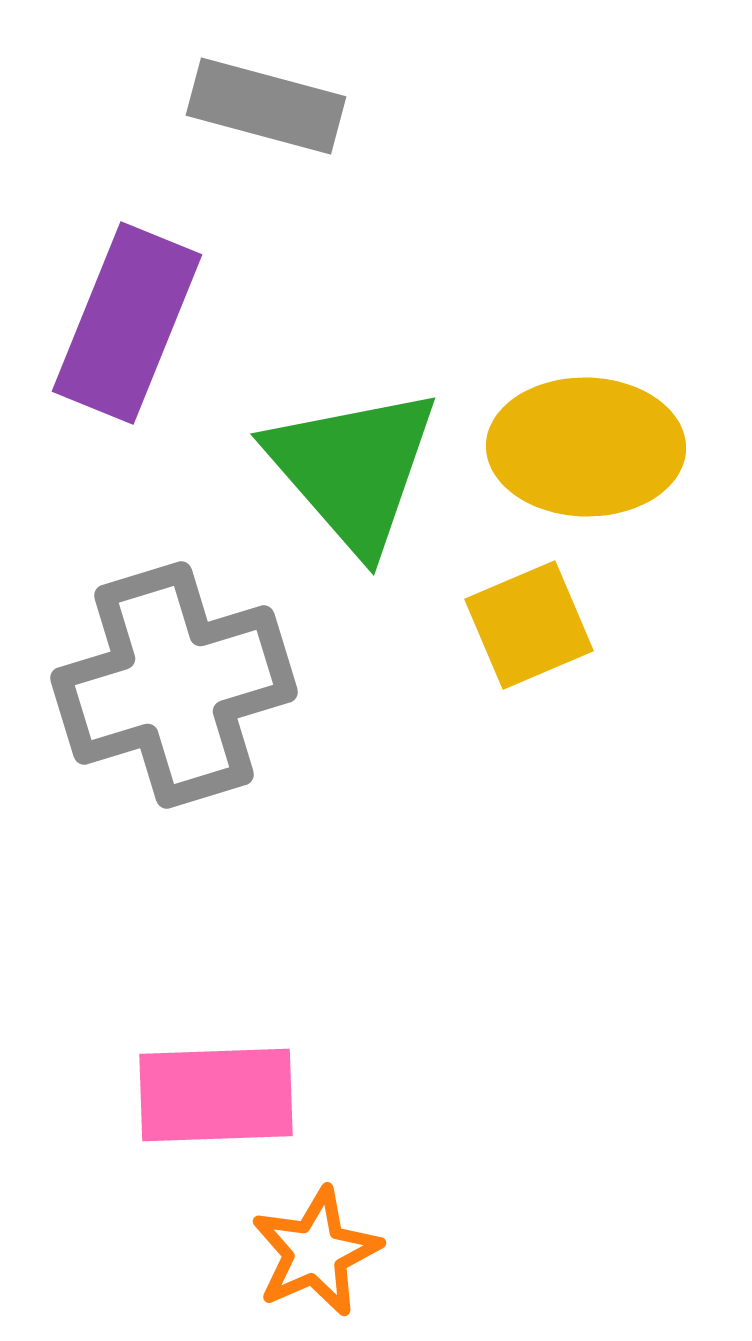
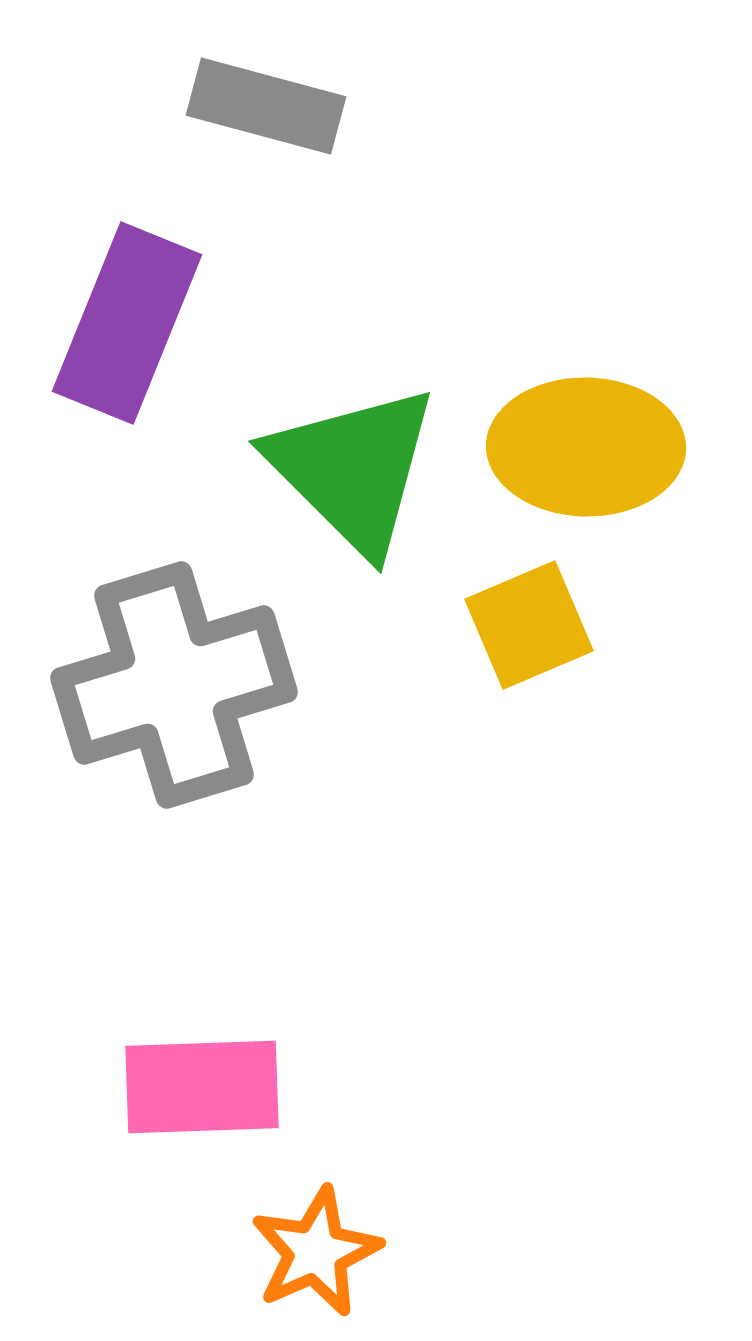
green triangle: rotated 4 degrees counterclockwise
pink rectangle: moved 14 px left, 8 px up
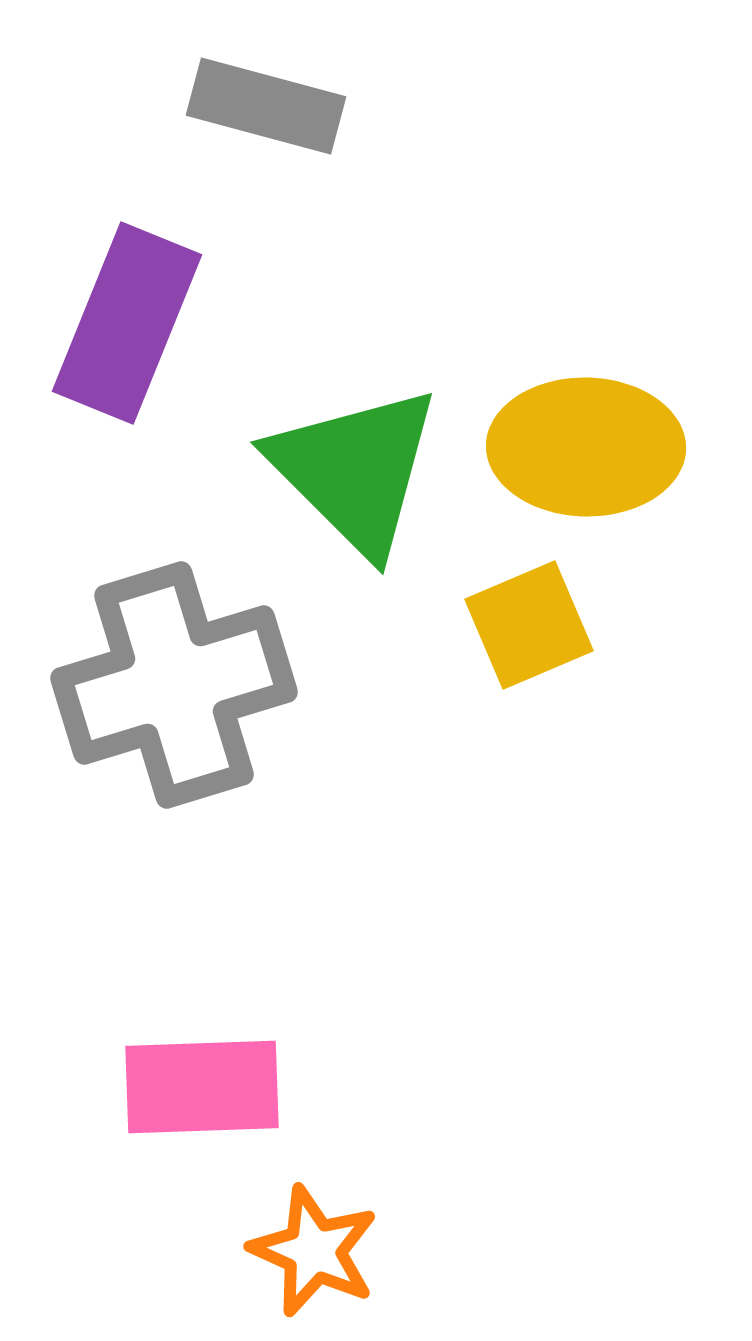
green triangle: moved 2 px right, 1 px down
orange star: moved 2 px left, 1 px up; rotated 24 degrees counterclockwise
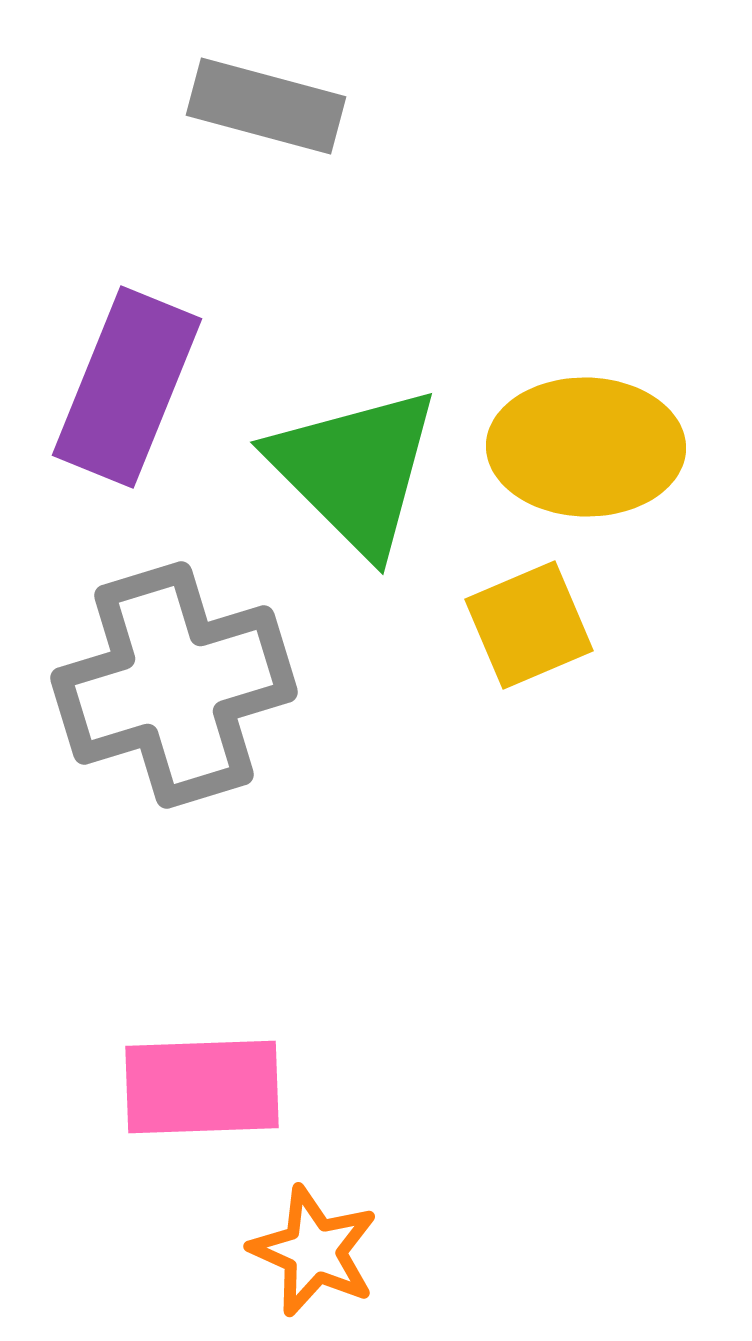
purple rectangle: moved 64 px down
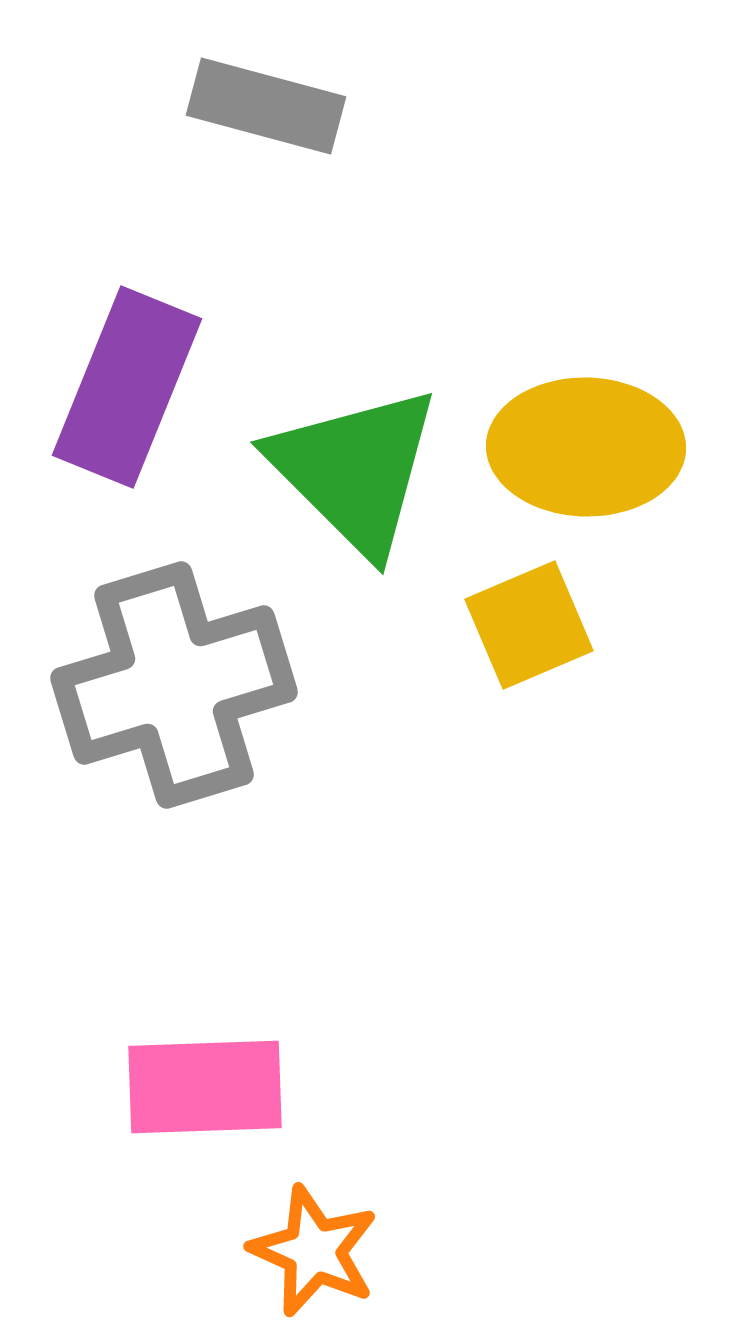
pink rectangle: moved 3 px right
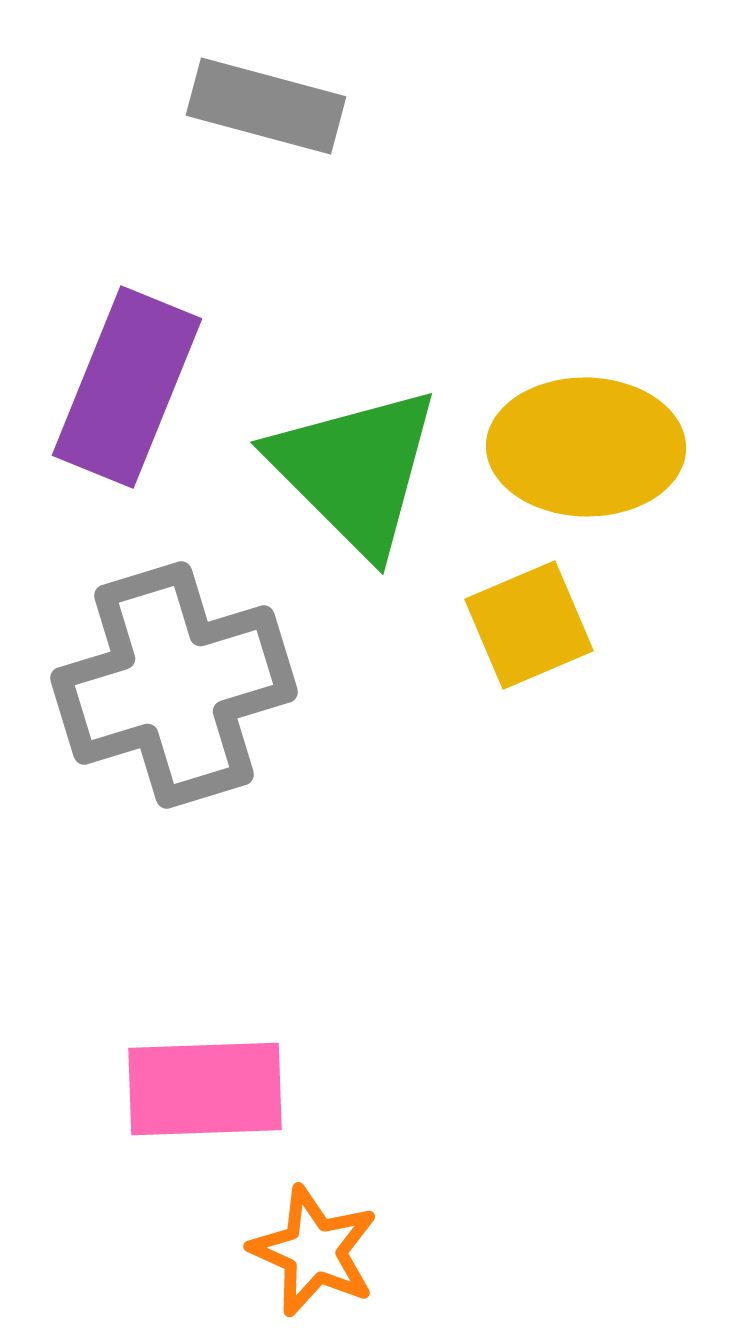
pink rectangle: moved 2 px down
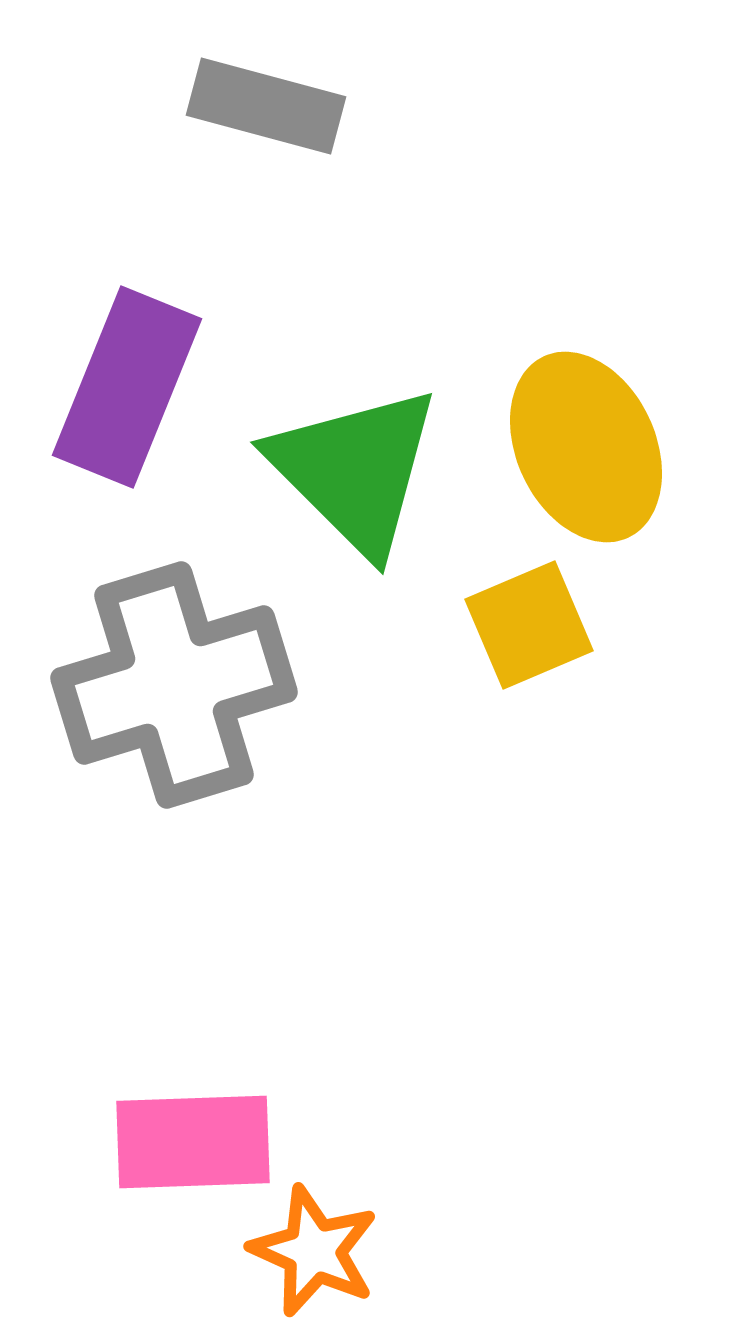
yellow ellipse: rotated 64 degrees clockwise
pink rectangle: moved 12 px left, 53 px down
